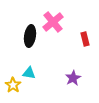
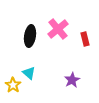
pink cross: moved 5 px right, 7 px down
cyan triangle: rotated 32 degrees clockwise
purple star: moved 1 px left, 2 px down
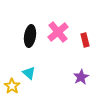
pink cross: moved 3 px down
red rectangle: moved 1 px down
purple star: moved 9 px right, 3 px up
yellow star: moved 1 px left, 1 px down
